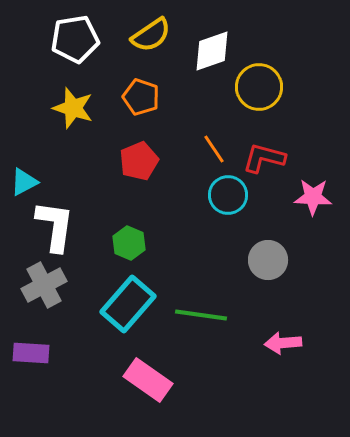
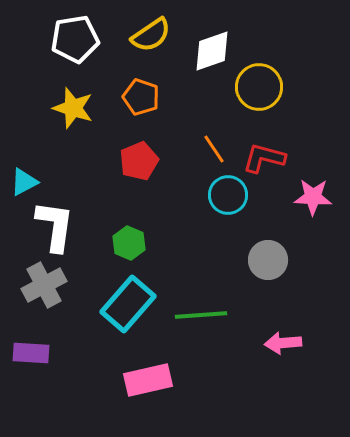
green line: rotated 12 degrees counterclockwise
pink rectangle: rotated 48 degrees counterclockwise
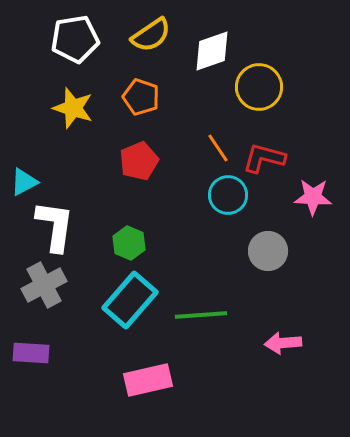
orange line: moved 4 px right, 1 px up
gray circle: moved 9 px up
cyan rectangle: moved 2 px right, 4 px up
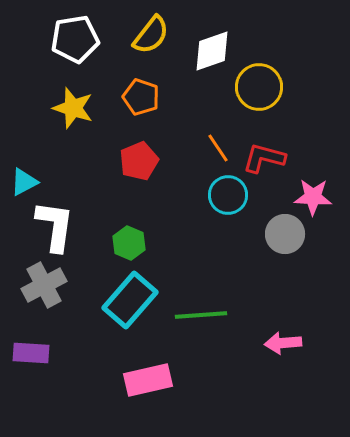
yellow semicircle: rotated 18 degrees counterclockwise
gray circle: moved 17 px right, 17 px up
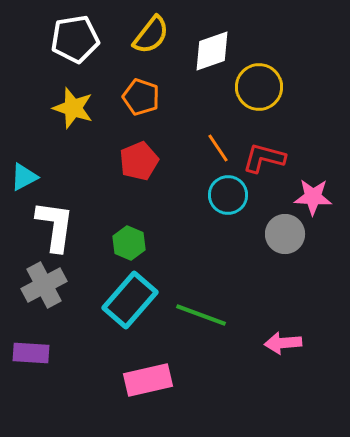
cyan triangle: moved 5 px up
green line: rotated 24 degrees clockwise
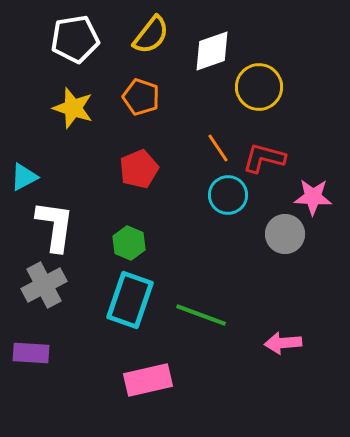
red pentagon: moved 8 px down
cyan rectangle: rotated 22 degrees counterclockwise
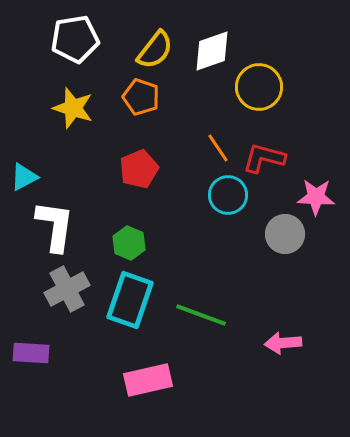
yellow semicircle: moved 4 px right, 15 px down
pink star: moved 3 px right
gray cross: moved 23 px right, 4 px down
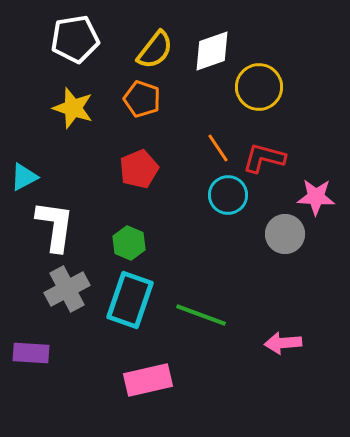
orange pentagon: moved 1 px right, 2 px down
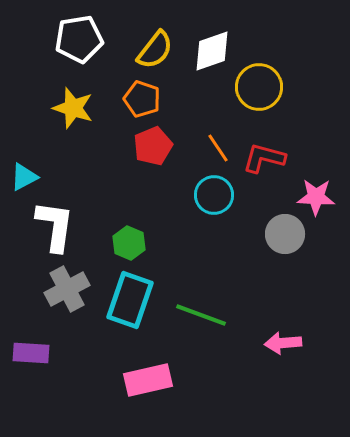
white pentagon: moved 4 px right
red pentagon: moved 14 px right, 23 px up
cyan circle: moved 14 px left
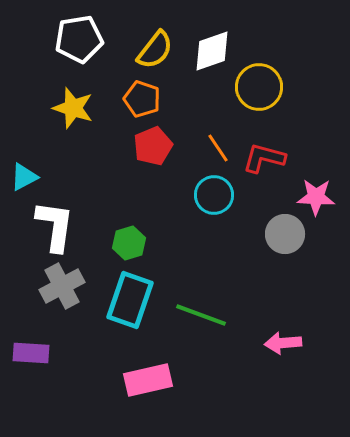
green hexagon: rotated 20 degrees clockwise
gray cross: moved 5 px left, 3 px up
